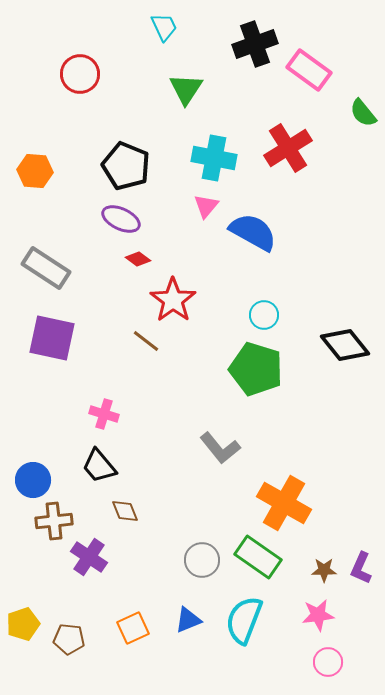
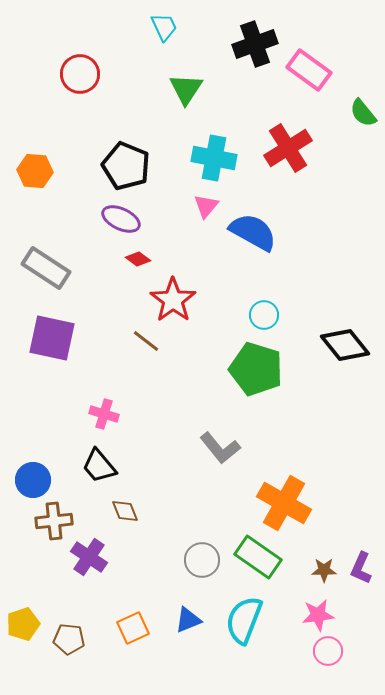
pink circle: moved 11 px up
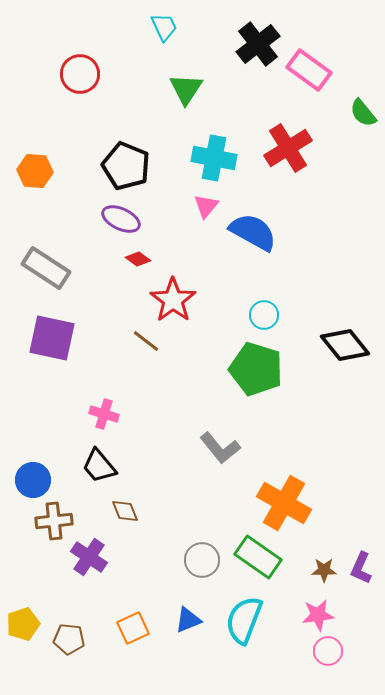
black cross: moved 3 px right; rotated 18 degrees counterclockwise
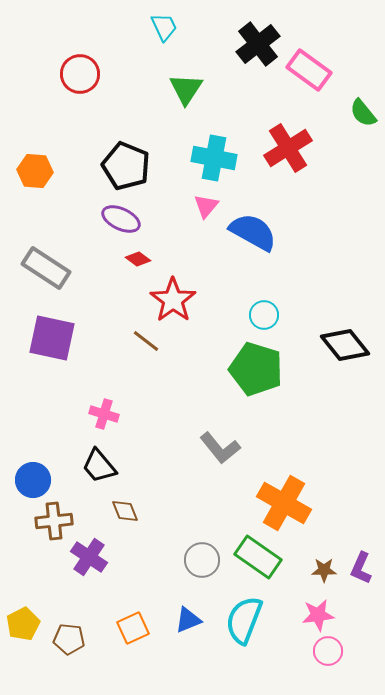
yellow pentagon: rotated 8 degrees counterclockwise
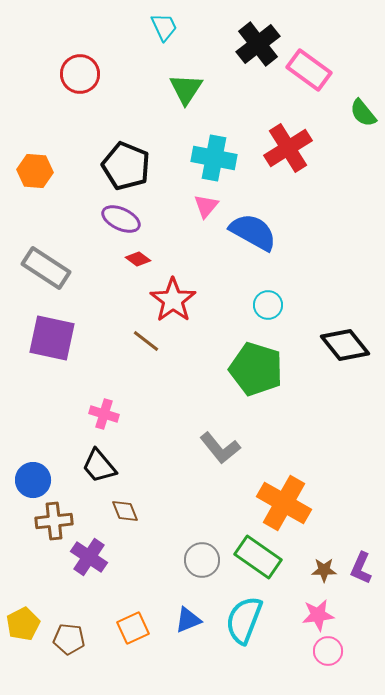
cyan circle: moved 4 px right, 10 px up
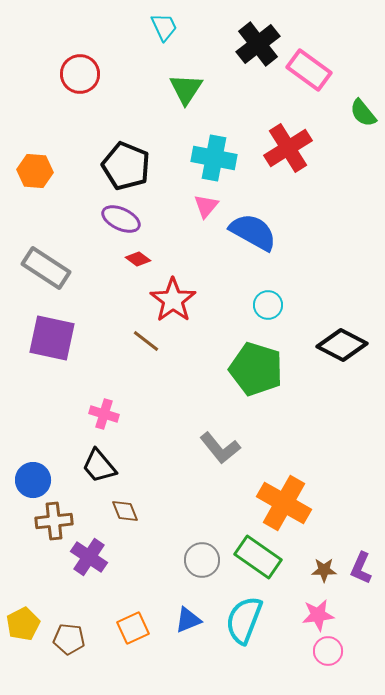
black diamond: moved 3 px left; rotated 24 degrees counterclockwise
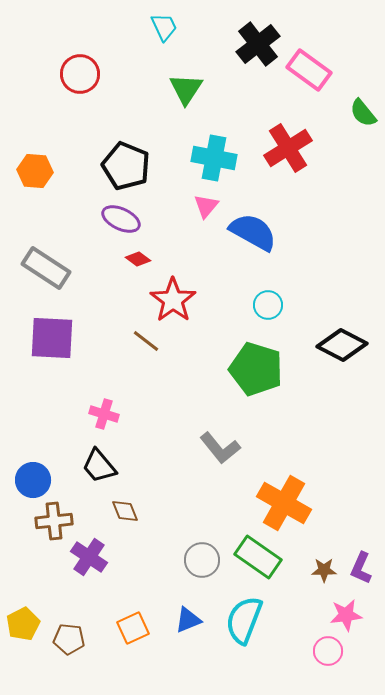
purple square: rotated 9 degrees counterclockwise
pink star: moved 28 px right
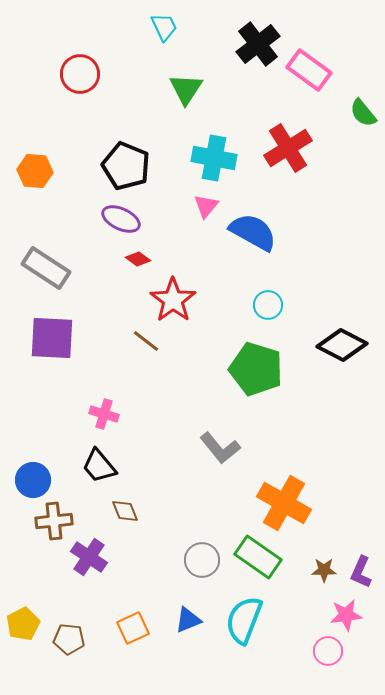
purple L-shape: moved 4 px down
